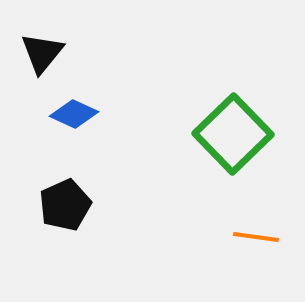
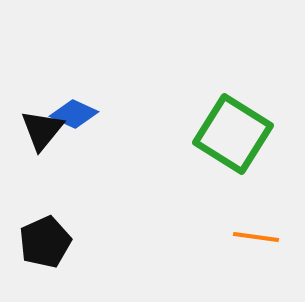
black triangle: moved 77 px down
green square: rotated 14 degrees counterclockwise
black pentagon: moved 20 px left, 37 px down
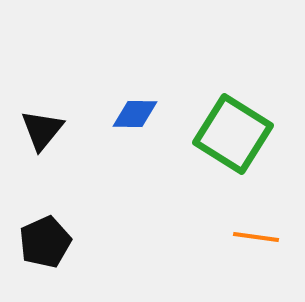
blue diamond: moved 61 px right; rotated 24 degrees counterclockwise
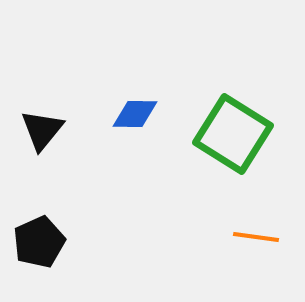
black pentagon: moved 6 px left
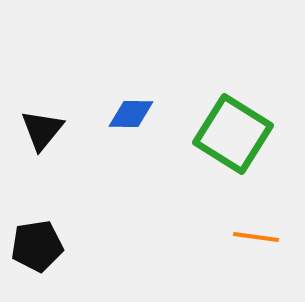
blue diamond: moved 4 px left
black pentagon: moved 2 px left, 4 px down; rotated 15 degrees clockwise
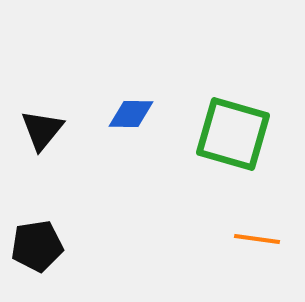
green square: rotated 16 degrees counterclockwise
orange line: moved 1 px right, 2 px down
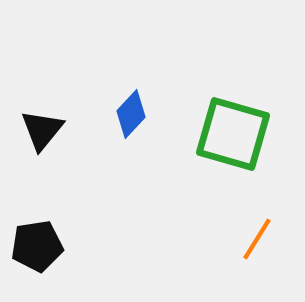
blue diamond: rotated 48 degrees counterclockwise
orange line: rotated 66 degrees counterclockwise
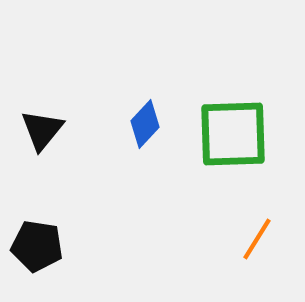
blue diamond: moved 14 px right, 10 px down
green square: rotated 18 degrees counterclockwise
black pentagon: rotated 18 degrees clockwise
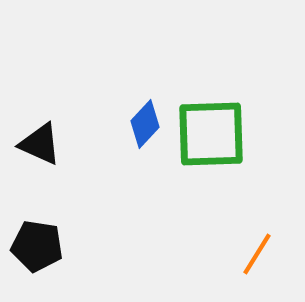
black triangle: moved 2 px left, 14 px down; rotated 45 degrees counterclockwise
green square: moved 22 px left
orange line: moved 15 px down
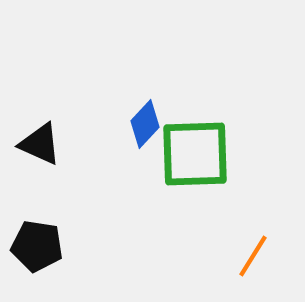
green square: moved 16 px left, 20 px down
orange line: moved 4 px left, 2 px down
